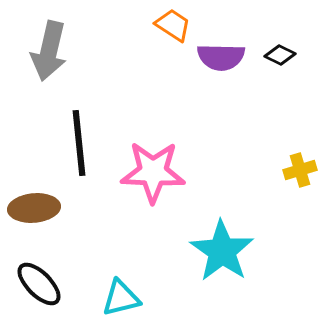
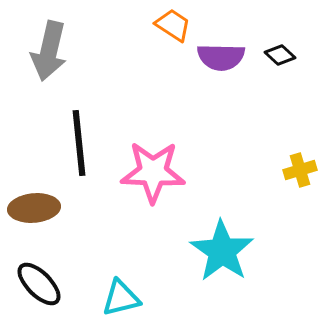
black diamond: rotated 16 degrees clockwise
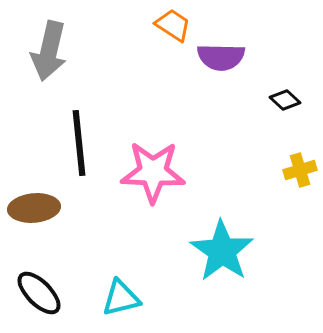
black diamond: moved 5 px right, 45 px down
black ellipse: moved 9 px down
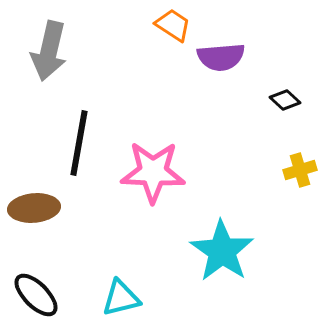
purple semicircle: rotated 6 degrees counterclockwise
black line: rotated 16 degrees clockwise
black ellipse: moved 3 px left, 2 px down
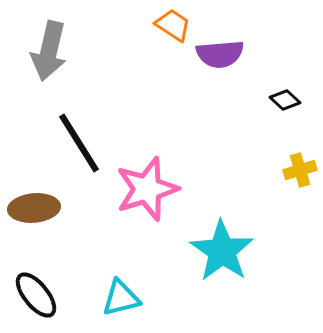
purple semicircle: moved 1 px left, 3 px up
black line: rotated 42 degrees counterclockwise
pink star: moved 6 px left, 17 px down; rotated 20 degrees counterclockwise
black ellipse: rotated 6 degrees clockwise
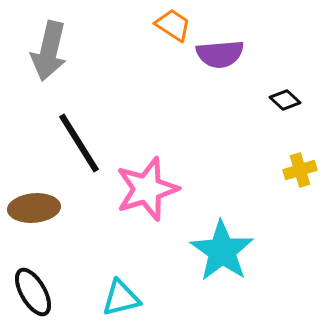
black ellipse: moved 3 px left, 3 px up; rotated 9 degrees clockwise
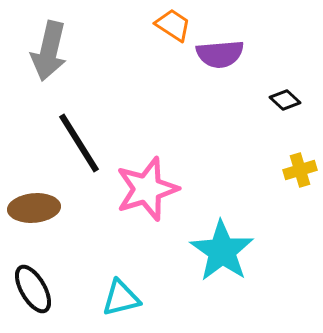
black ellipse: moved 3 px up
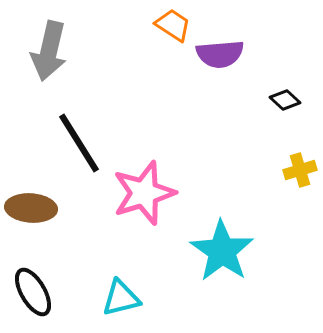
pink star: moved 3 px left, 4 px down
brown ellipse: moved 3 px left; rotated 9 degrees clockwise
black ellipse: moved 3 px down
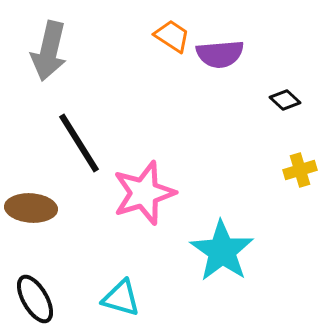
orange trapezoid: moved 1 px left, 11 px down
black ellipse: moved 2 px right, 7 px down
cyan triangle: rotated 30 degrees clockwise
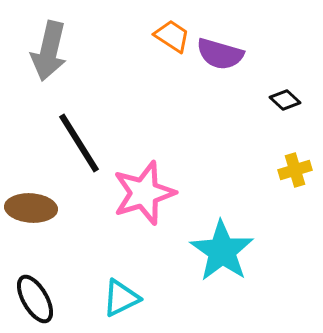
purple semicircle: rotated 21 degrees clockwise
yellow cross: moved 5 px left
cyan triangle: rotated 42 degrees counterclockwise
